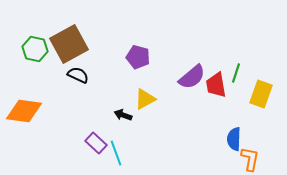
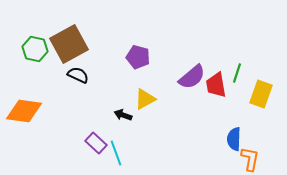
green line: moved 1 px right
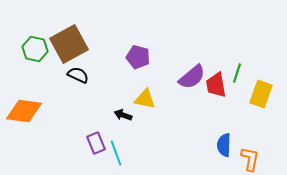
yellow triangle: rotated 40 degrees clockwise
blue semicircle: moved 10 px left, 6 px down
purple rectangle: rotated 25 degrees clockwise
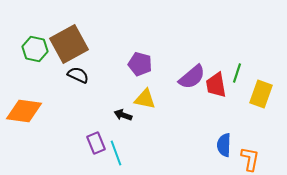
purple pentagon: moved 2 px right, 7 px down
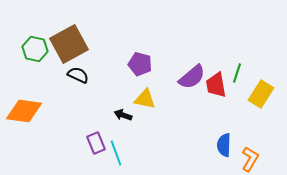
yellow rectangle: rotated 12 degrees clockwise
orange L-shape: rotated 20 degrees clockwise
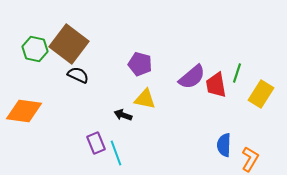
brown square: rotated 24 degrees counterclockwise
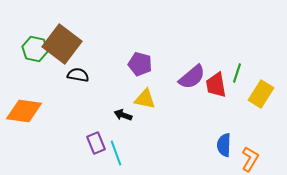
brown square: moved 7 px left
black semicircle: rotated 15 degrees counterclockwise
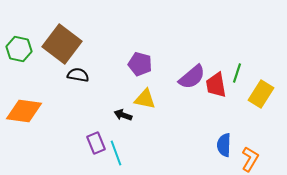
green hexagon: moved 16 px left
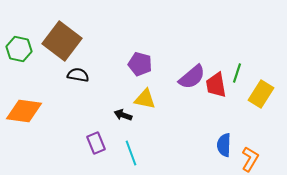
brown square: moved 3 px up
cyan line: moved 15 px right
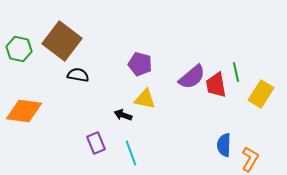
green line: moved 1 px left, 1 px up; rotated 30 degrees counterclockwise
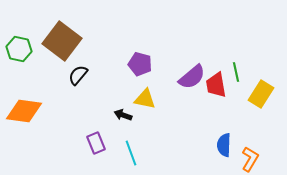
black semicircle: rotated 60 degrees counterclockwise
